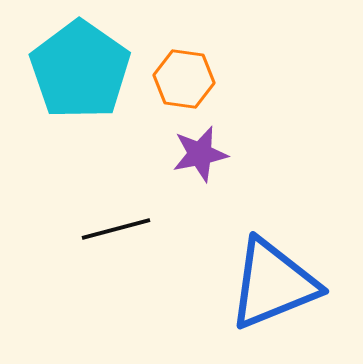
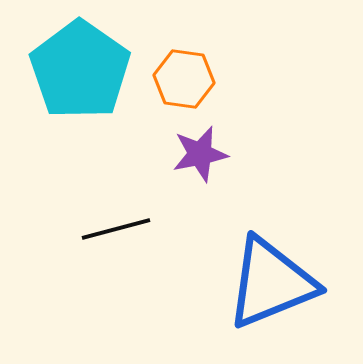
blue triangle: moved 2 px left, 1 px up
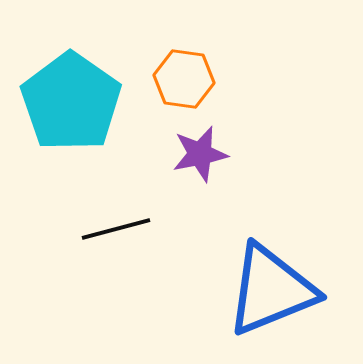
cyan pentagon: moved 9 px left, 32 px down
blue triangle: moved 7 px down
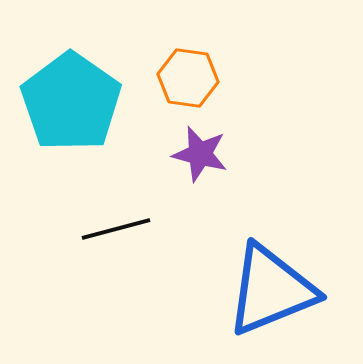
orange hexagon: moved 4 px right, 1 px up
purple star: rotated 26 degrees clockwise
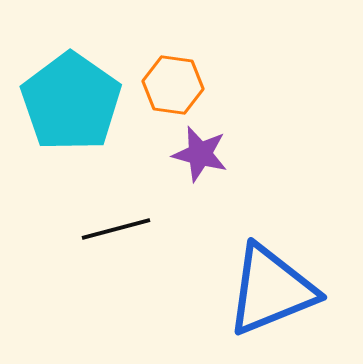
orange hexagon: moved 15 px left, 7 px down
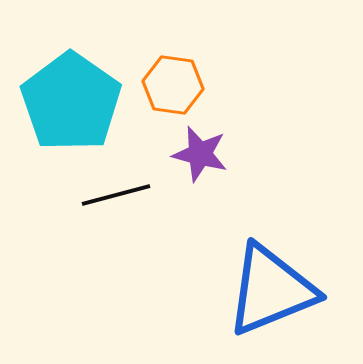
black line: moved 34 px up
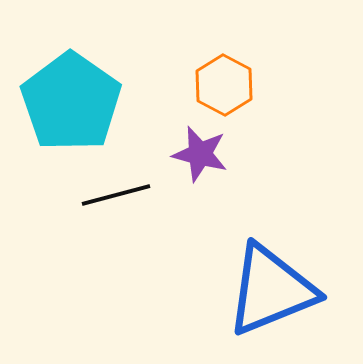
orange hexagon: moved 51 px right; rotated 20 degrees clockwise
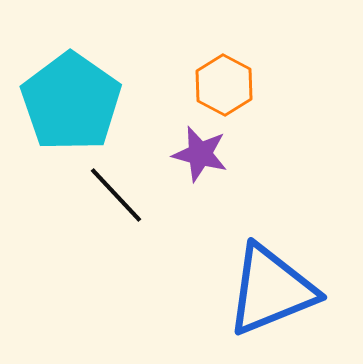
black line: rotated 62 degrees clockwise
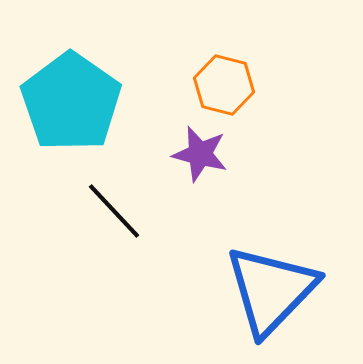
orange hexagon: rotated 14 degrees counterclockwise
black line: moved 2 px left, 16 px down
blue triangle: rotated 24 degrees counterclockwise
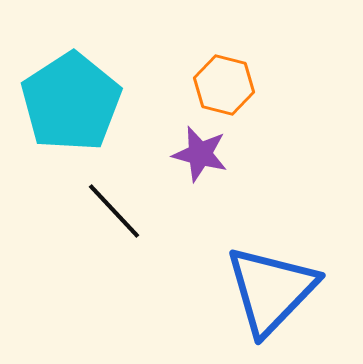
cyan pentagon: rotated 4 degrees clockwise
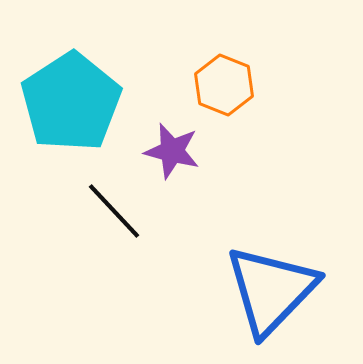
orange hexagon: rotated 8 degrees clockwise
purple star: moved 28 px left, 3 px up
